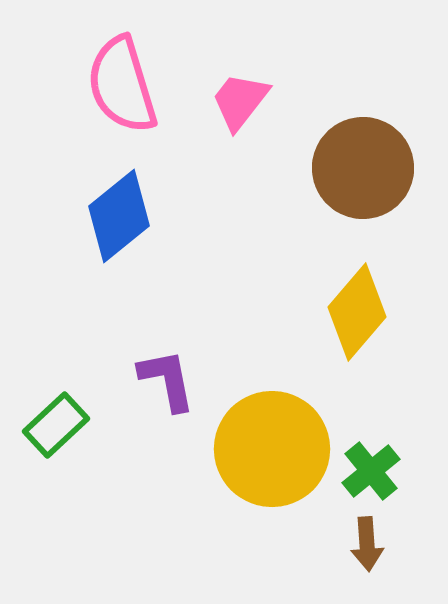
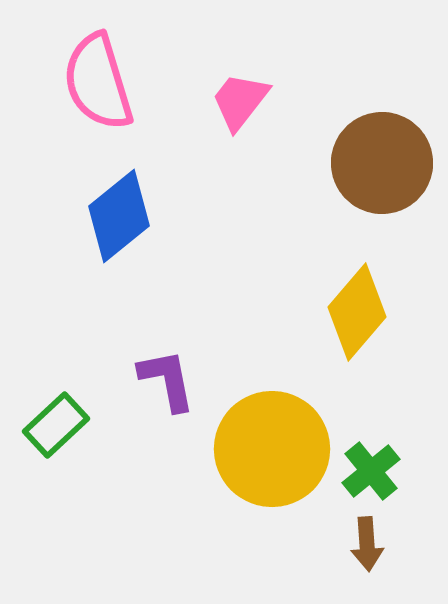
pink semicircle: moved 24 px left, 3 px up
brown circle: moved 19 px right, 5 px up
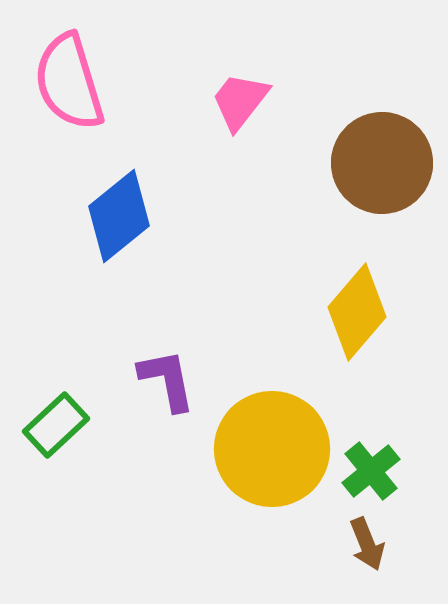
pink semicircle: moved 29 px left
brown arrow: rotated 18 degrees counterclockwise
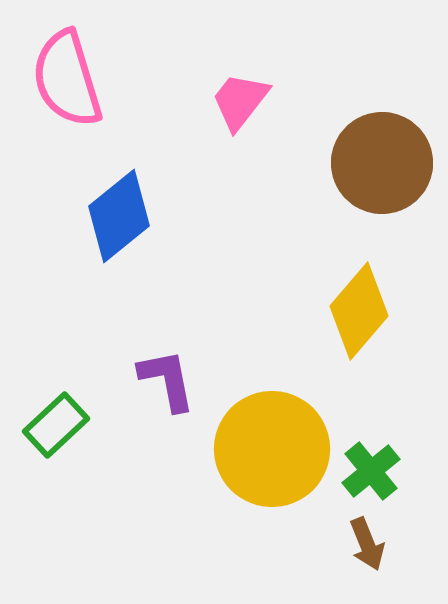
pink semicircle: moved 2 px left, 3 px up
yellow diamond: moved 2 px right, 1 px up
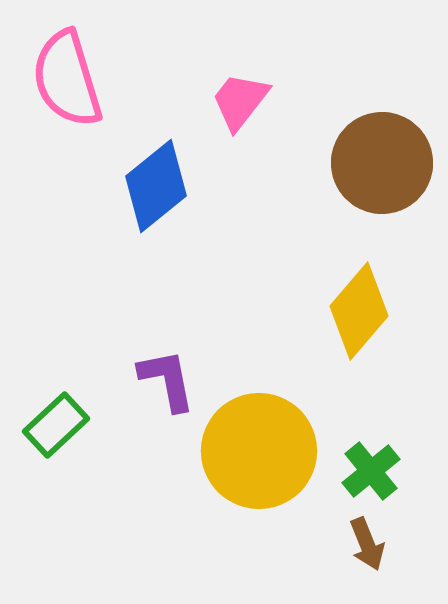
blue diamond: moved 37 px right, 30 px up
yellow circle: moved 13 px left, 2 px down
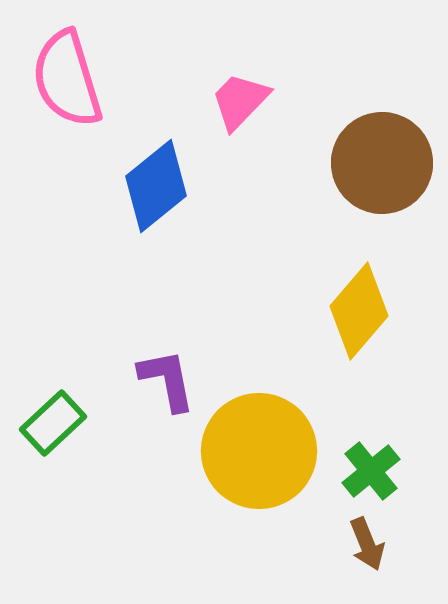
pink trapezoid: rotated 6 degrees clockwise
green rectangle: moved 3 px left, 2 px up
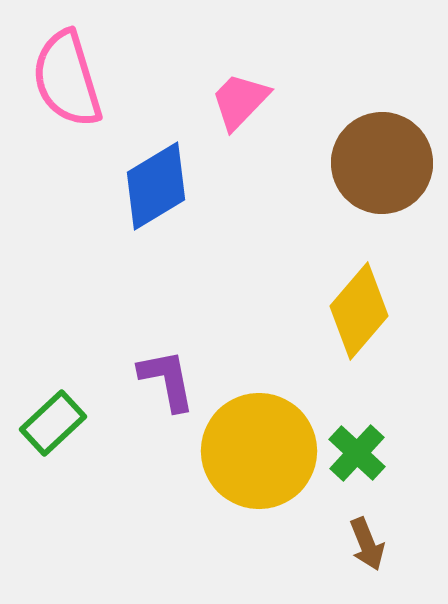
blue diamond: rotated 8 degrees clockwise
green cross: moved 14 px left, 18 px up; rotated 8 degrees counterclockwise
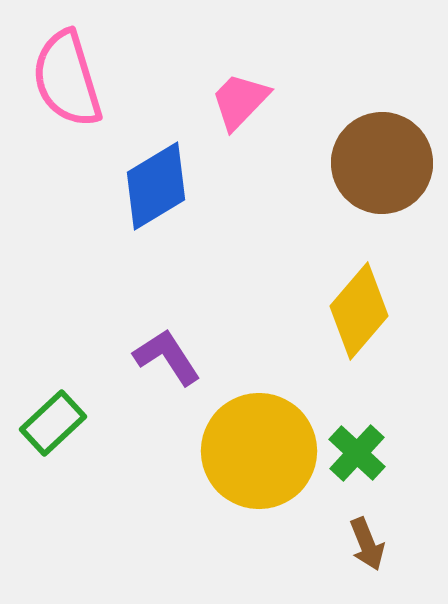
purple L-shape: moved 23 px up; rotated 22 degrees counterclockwise
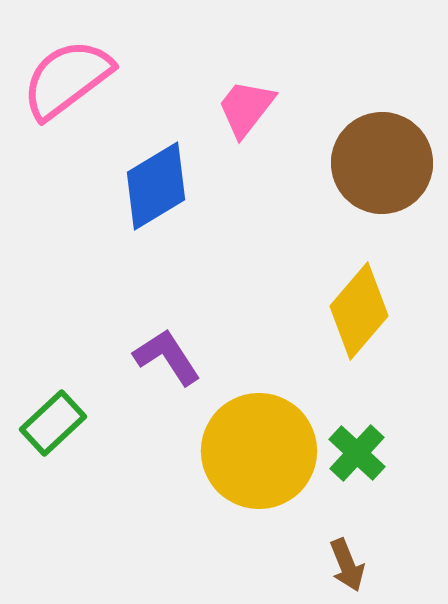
pink semicircle: rotated 70 degrees clockwise
pink trapezoid: moved 6 px right, 7 px down; rotated 6 degrees counterclockwise
brown arrow: moved 20 px left, 21 px down
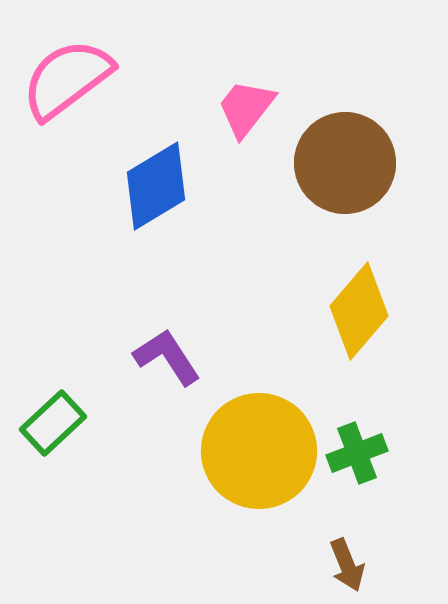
brown circle: moved 37 px left
green cross: rotated 26 degrees clockwise
